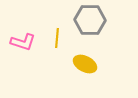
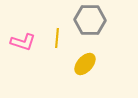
yellow ellipse: rotated 75 degrees counterclockwise
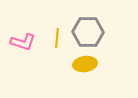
gray hexagon: moved 2 px left, 12 px down
yellow ellipse: rotated 40 degrees clockwise
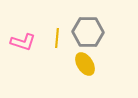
yellow ellipse: rotated 65 degrees clockwise
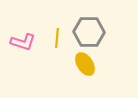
gray hexagon: moved 1 px right
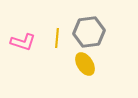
gray hexagon: rotated 8 degrees counterclockwise
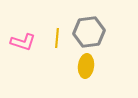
yellow ellipse: moved 1 px right, 2 px down; rotated 40 degrees clockwise
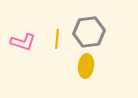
yellow line: moved 1 px down
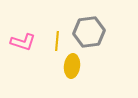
yellow line: moved 2 px down
yellow ellipse: moved 14 px left
